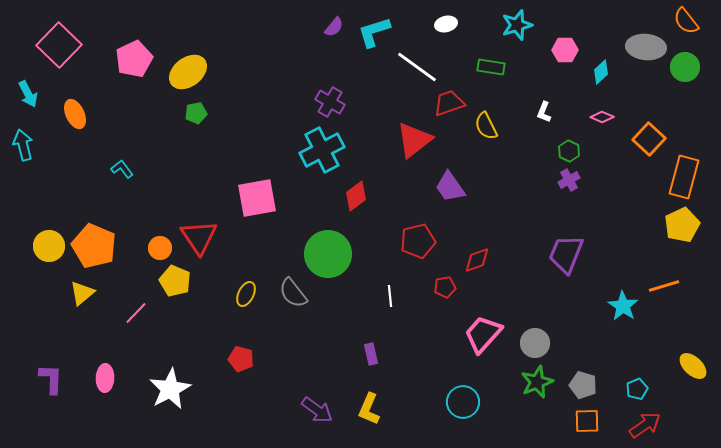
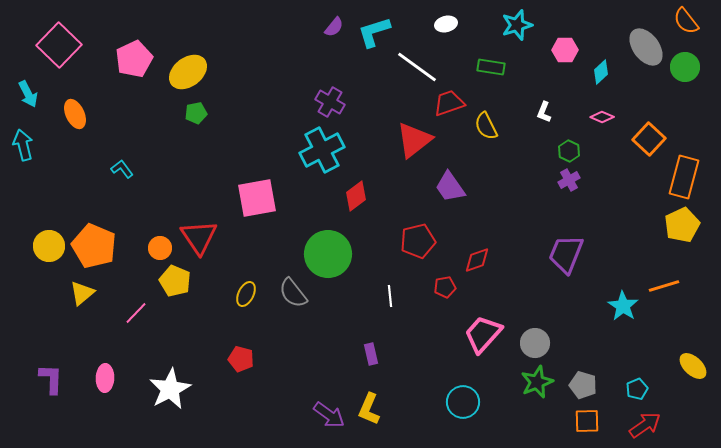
gray ellipse at (646, 47): rotated 48 degrees clockwise
purple arrow at (317, 410): moved 12 px right, 5 px down
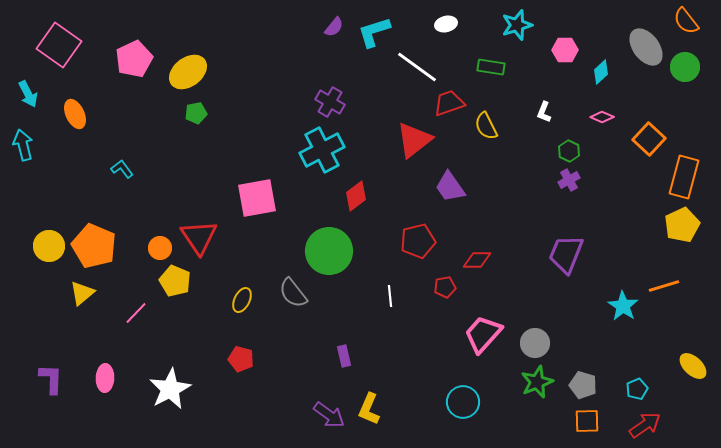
pink square at (59, 45): rotated 9 degrees counterclockwise
green circle at (328, 254): moved 1 px right, 3 px up
red diamond at (477, 260): rotated 20 degrees clockwise
yellow ellipse at (246, 294): moved 4 px left, 6 px down
purple rectangle at (371, 354): moved 27 px left, 2 px down
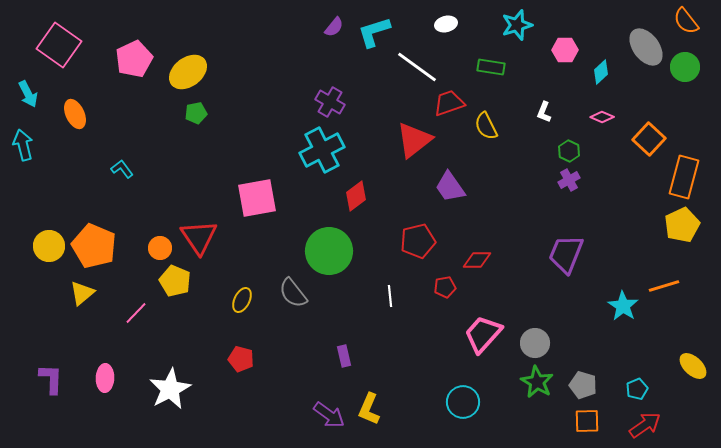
green star at (537, 382): rotated 20 degrees counterclockwise
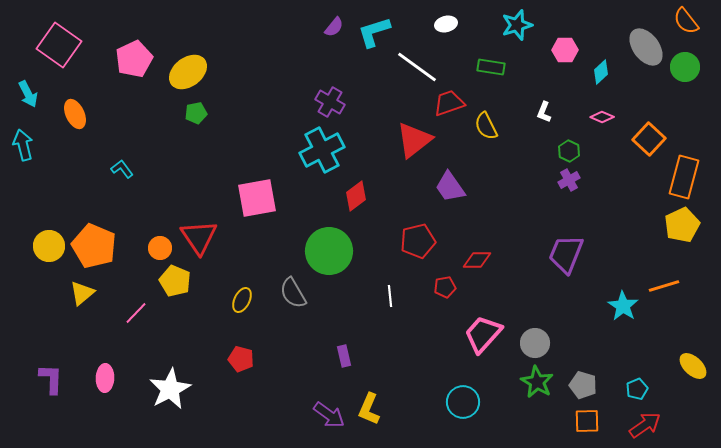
gray semicircle at (293, 293): rotated 8 degrees clockwise
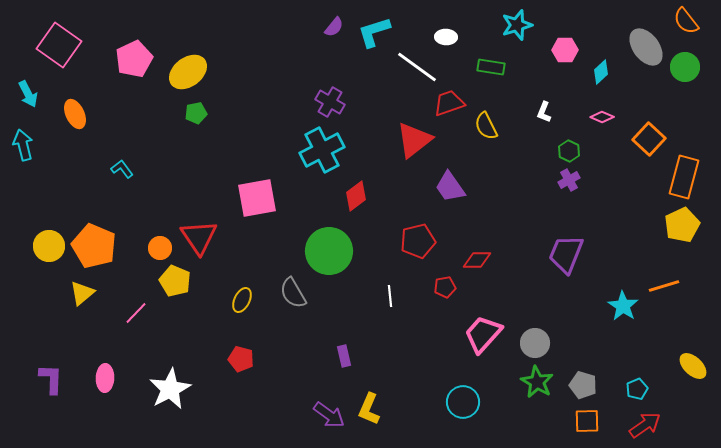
white ellipse at (446, 24): moved 13 px down; rotated 15 degrees clockwise
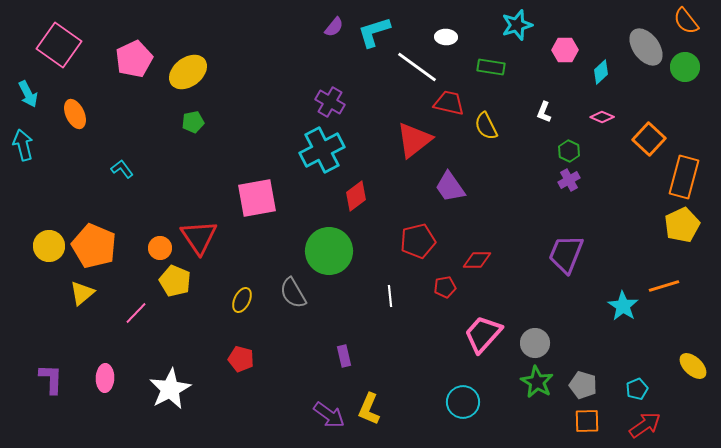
red trapezoid at (449, 103): rotated 32 degrees clockwise
green pentagon at (196, 113): moved 3 px left, 9 px down
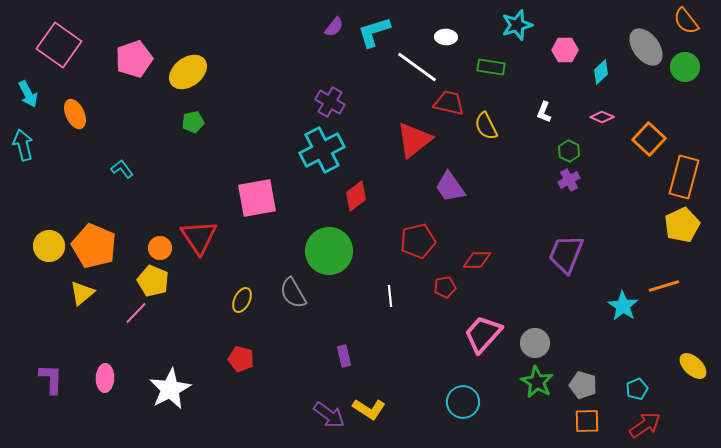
pink pentagon at (134, 59): rotated 6 degrees clockwise
yellow pentagon at (175, 281): moved 22 px left
yellow L-shape at (369, 409): rotated 80 degrees counterclockwise
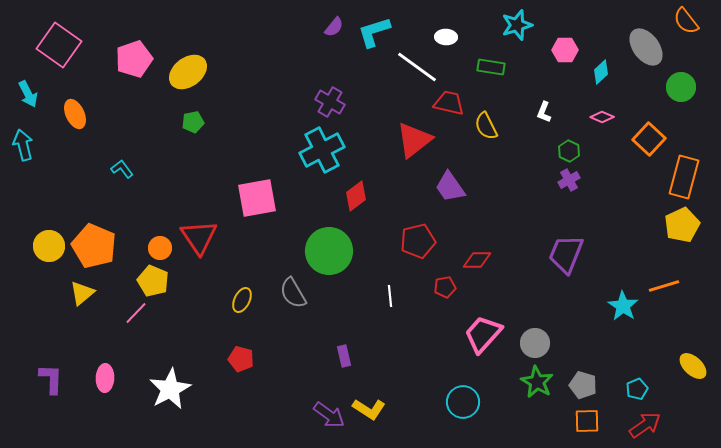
green circle at (685, 67): moved 4 px left, 20 px down
